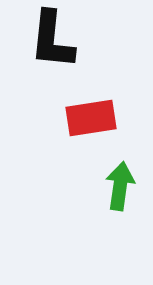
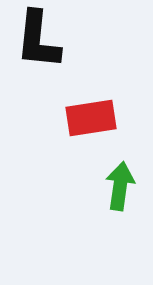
black L-shape: moved 14 px left
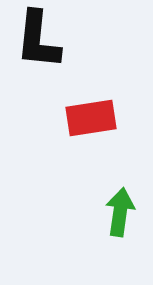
green arrow: moved 26 px down
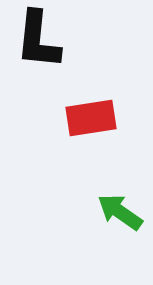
green arrow: rotated 63 degrees counterclockwise
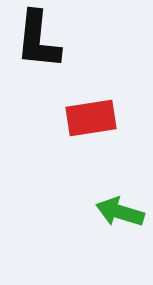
green arrow: rotated 18 degrees counterclockwise
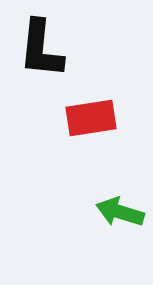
black L-shape: moved 3 px right, 9 px down
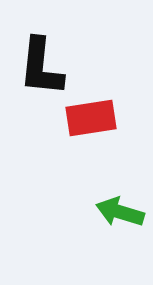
black L-shape: moved 18 px down
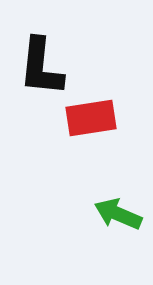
green arrow: moved 2 px left, 2 px down; rotated 6 degrees clockwise
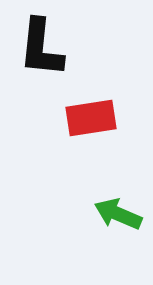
black L-shape: moved 19 px up
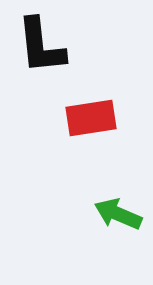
black L-shape: moved 2 px up; rotated 12 degrees counterclockwise
